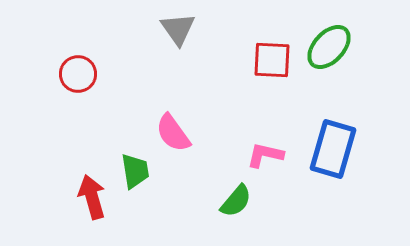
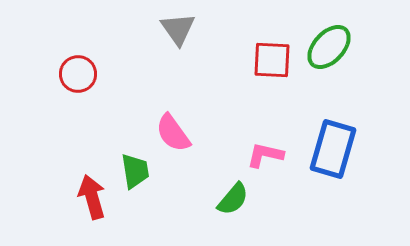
green semicircle: moved 3 px left, 2 px up
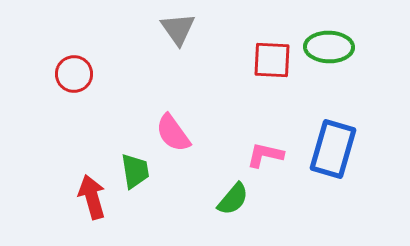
green ellipse: rotated 48 degrees clockwise
red circle: moved 4 px left
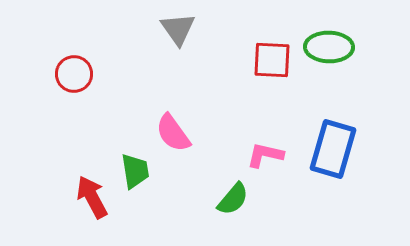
red arrow: rotated 12 degrees counterclockwise
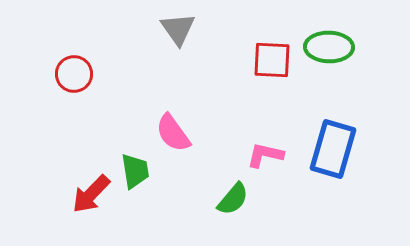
red arrow: moved 1 px left, 3 px up; rotated 108 degrees counterclockwise
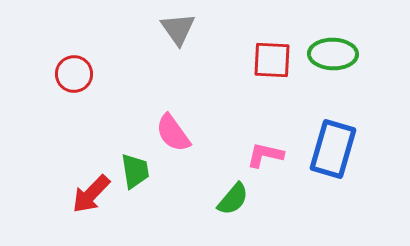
green ellipse: moved 4 px right, 7 px down
